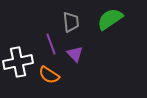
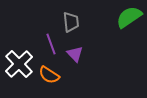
green semicircle: moved 19 px right, 2 px up
white cross: moved 1 px right, 2 px down; rotated 32 degrees counterclockwise
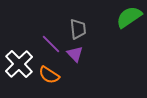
gray trapezoid: moved 7 px right, 7 px down
purple line: rotated 25 degrees counterclockwise
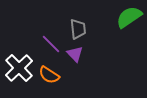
white cross: moved 4 px down
